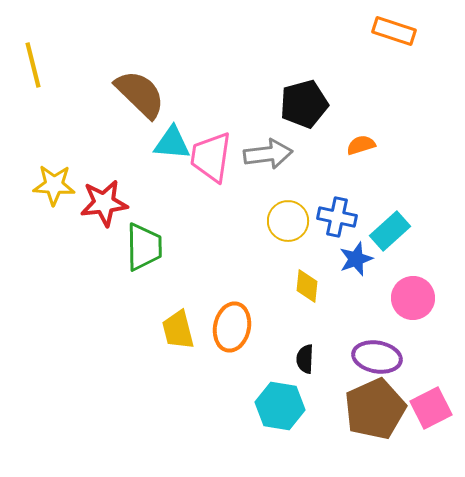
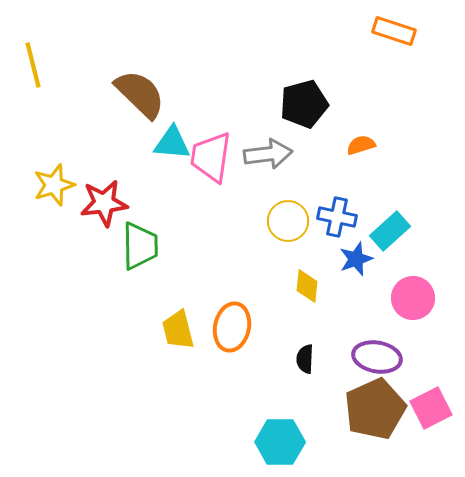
yellow star: rotated 21 degrees counterclockwise
green trapezoid: moved 4 px left, 1 px up
cyan hexagon: moved 36 px down; rotated 9 degrees counterclockwise
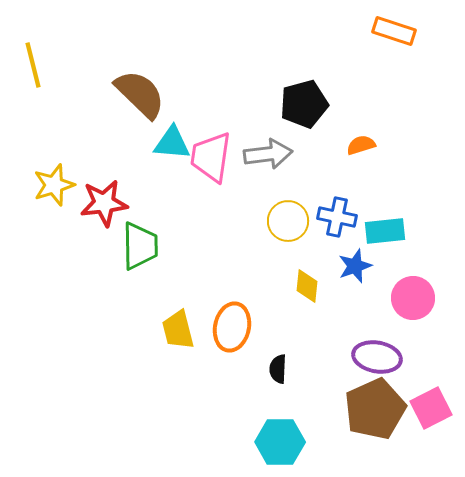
cyan rectangle: moved 5 px left; rotated 36 degrees clockwise
blue star: moved 1 px left, 7 px down
black semicircle: moved 27 px left, 10 px down
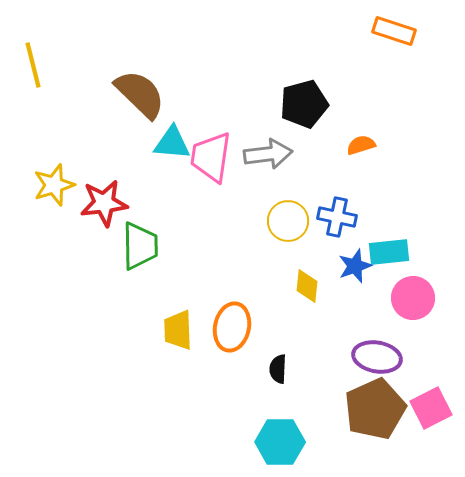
cyan rectangle: moved 4 px right, 21 px down
yellow trapezoid: rotated 12 degrees clockwise
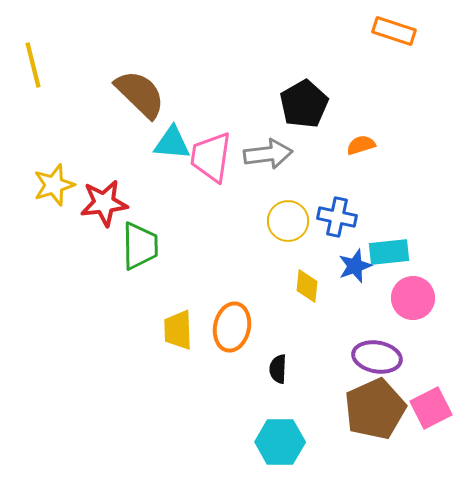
black pentagon: rotated 15 degrees counterclockwise
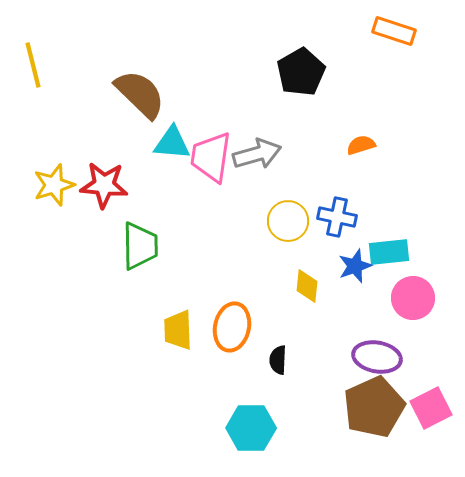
black pentagon: moved 3 px left, 32 px up
gray arrow: moved 11 px left; rotated 9 degrees counterclockwise
red star: moved 18 px up; rotated 12 degrees clockwise
black semicircle: moved 9 px up
brown pentagon: moved 1 px left, 2 px up
cyan hexagon: moved 29 px left, 14 px up
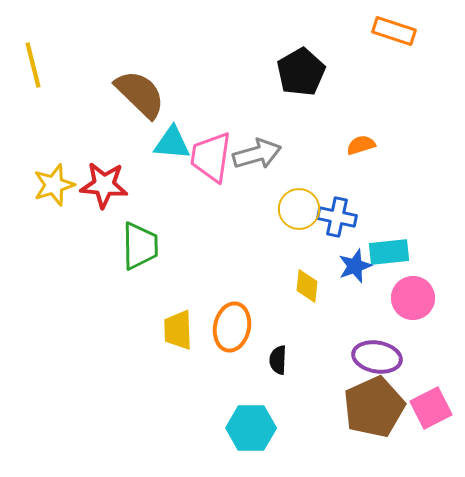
yellow circle: moved 11 px right, 12 px up
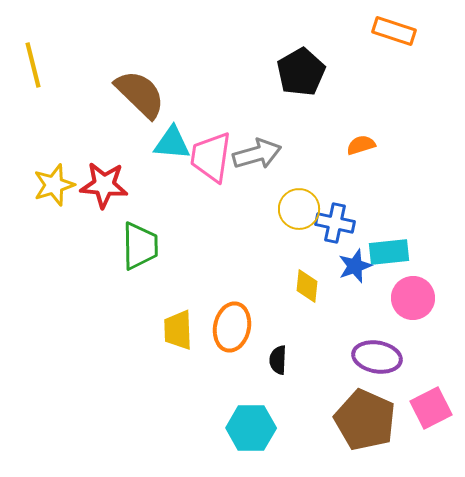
blue cross: moved 2 px left, 6 px down
brown pentagon: moved 9 px left, 13 px down; rotated 24 degrees counterclockwise
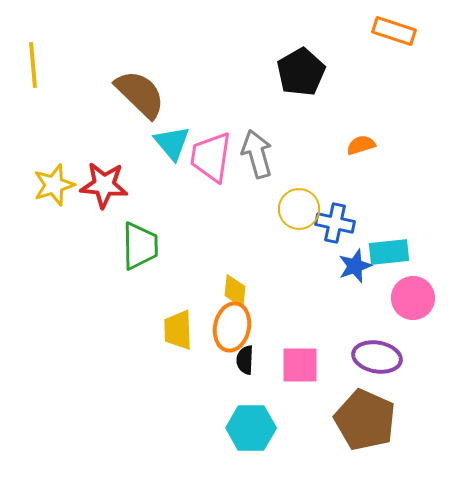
yellow line: rotated 9 degrees clockwise
cyan triangle: rotated 45 degrees clockwise
gray arrow: rotated 90 degrees counterclockwise
yellow diamond: moved 72 px left, 5 px down
black semicircle: moved 33 px left
pink square: moved 131 px left, 43 px up; rotated 27 degrees clockwise
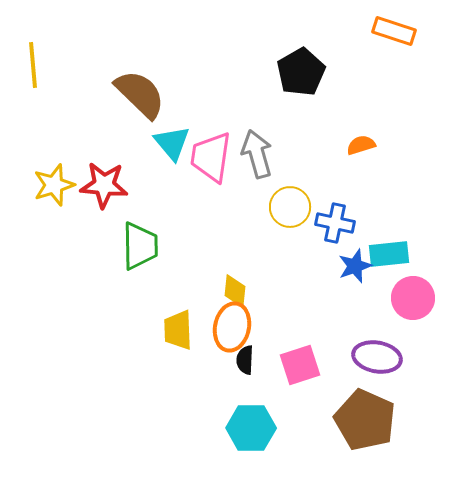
yellow circle: moved 9 px left, 2 px up
cyan rectangle: moved 2 px down
pink square: rotated 18 degrees counterclockwise
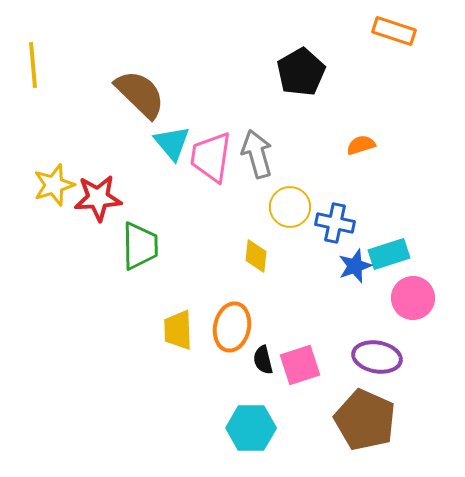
red star: moved 6 px left, 13 px down; rotated 9 degrees counterclockwise
cyan rectangle: rotated 12 degrees counterclockwise
yellow diamond: moved 21 px right, 35 px up
black semicircle: moved 18 px right; rotated 16 degrees counterclockwise
